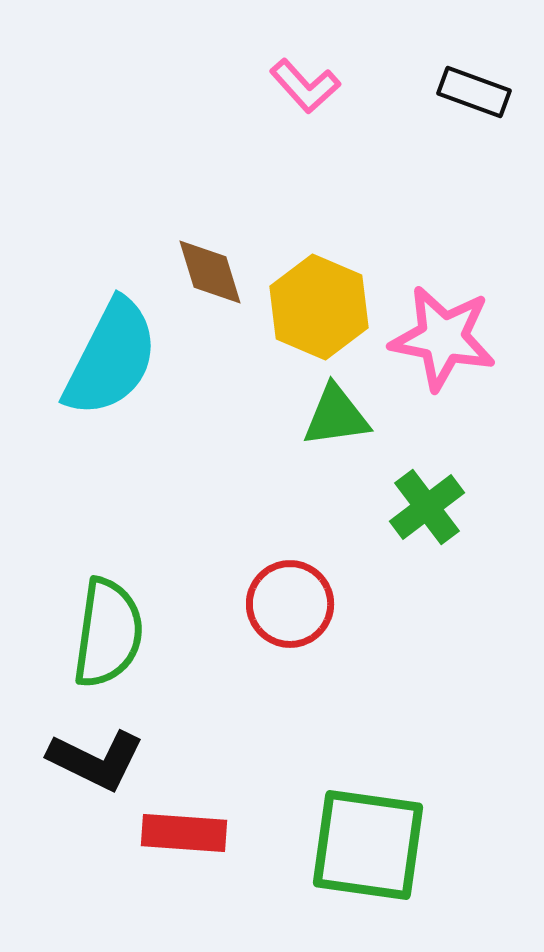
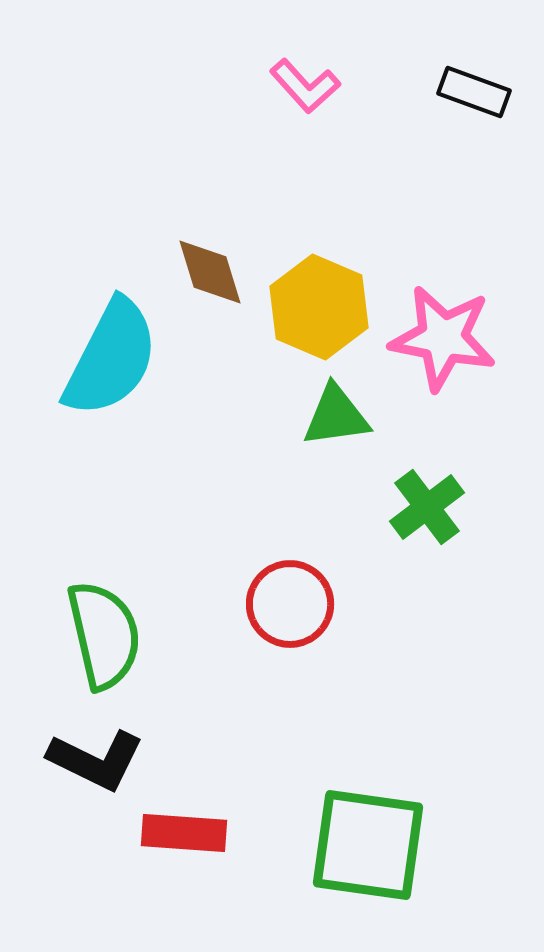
green semicircle: moved 4 px left, 2 px down; rotated 21 degrees counterclockwise
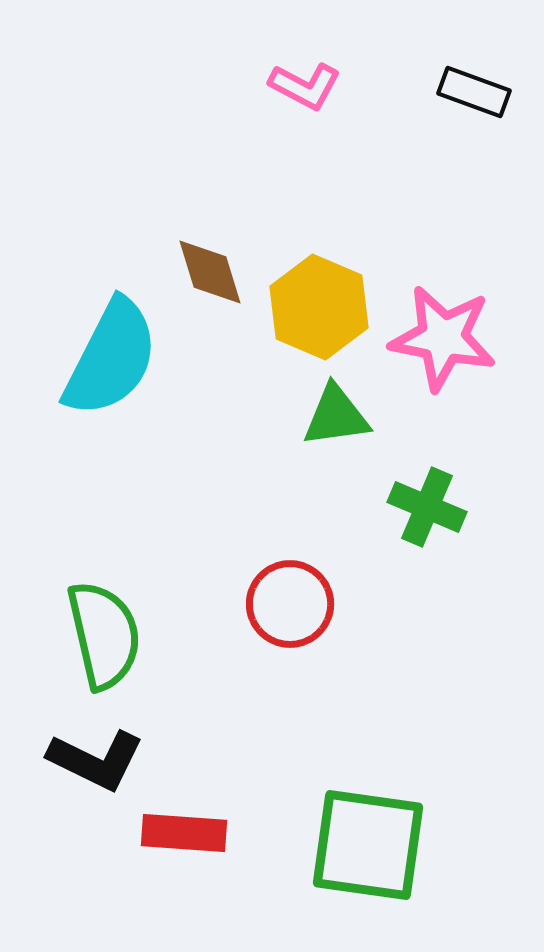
pink L-shape: rotated 20 degrees counterclockwise
green cross: rotated 30 degrees counterclockwise
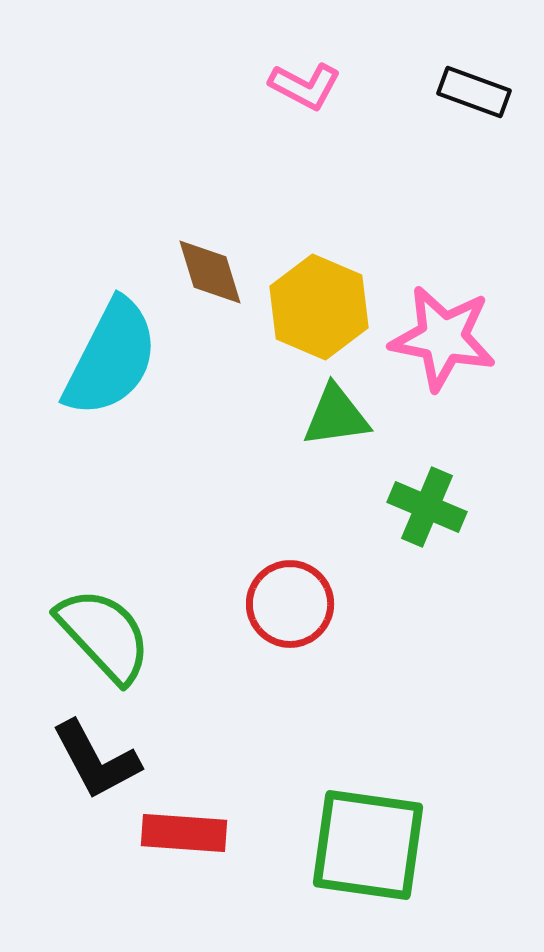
green semicircle: rotated 30 degrees counterclockwise
black L-shape: rotated 36 degrees clockwise
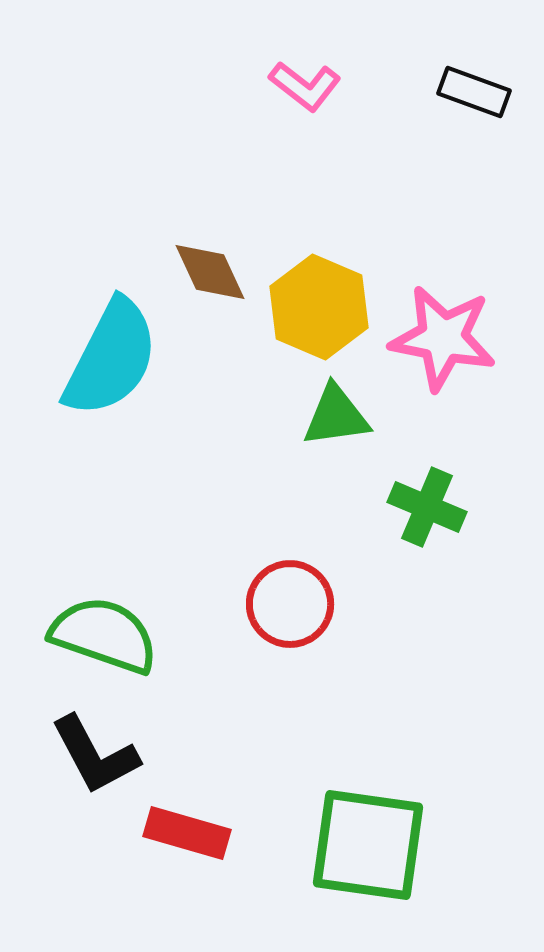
pink L-shape: rotated 10 degrees clockwise
brown diamond: rotated 8 degrees counterclockwise
green semicircle: rotated 28 degrees counterclockwise
black L-shape: moved 1 px left, 5 px up
red rectangle: moved 3 px right; rotated 12 degrees clockwise
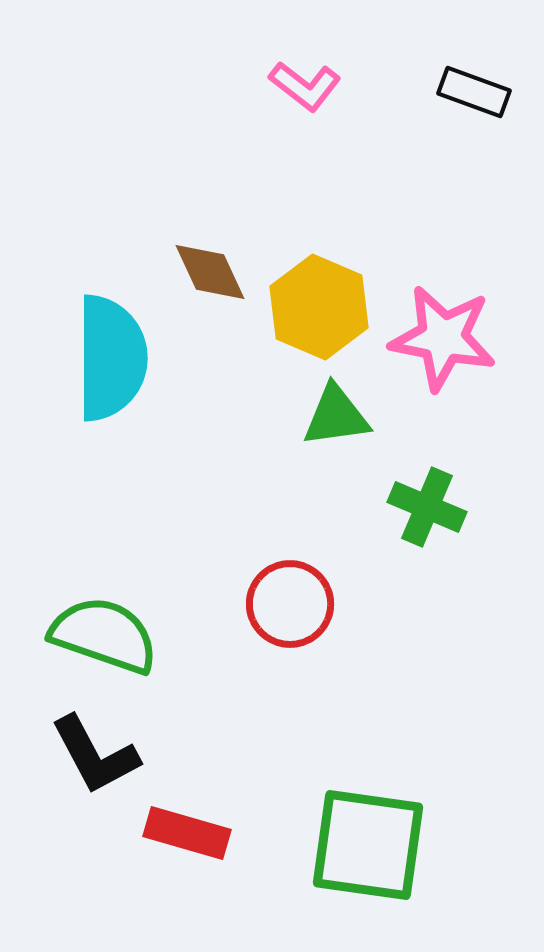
cyan semicircle: rotated 27 degrees counterclockwise
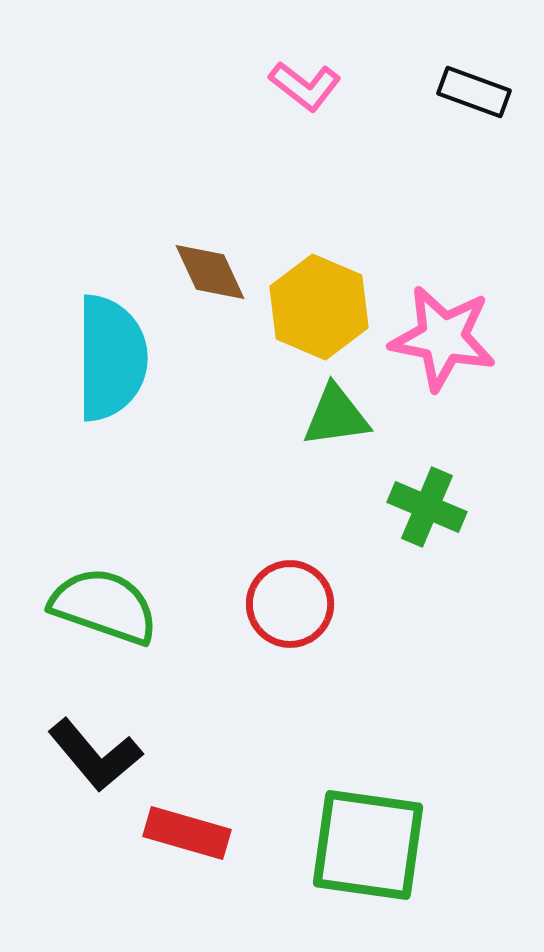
green semicircle: moved 29 px up
black L-shape: rotated 12 degrees counterclockwise
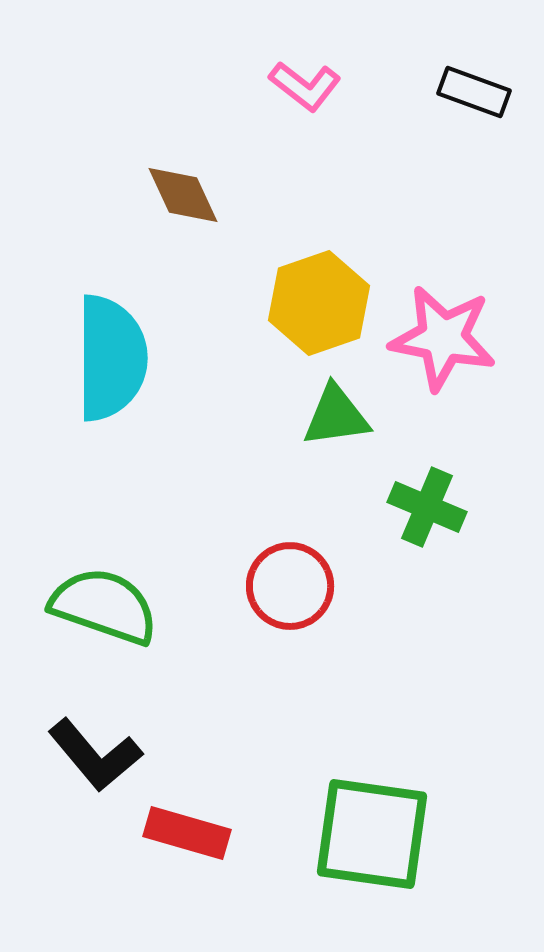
brown diamond: moved 27 px left, 77 px up
yellow hexagon: moved 4 px up; rotated 18 degrees clockwise
red circle: moved 18 px up
green square: moved 4 px right, 11 px up
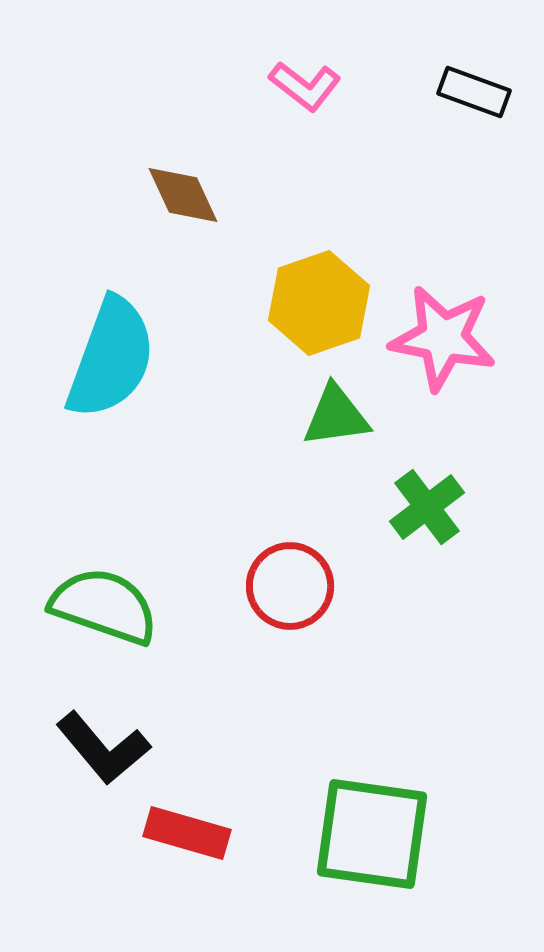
cyan semicircle: rotated 20 degrees clockwise
green cross: rotated 30 degrees clockwise
black L-shape: moved 8 px right, 7 px up
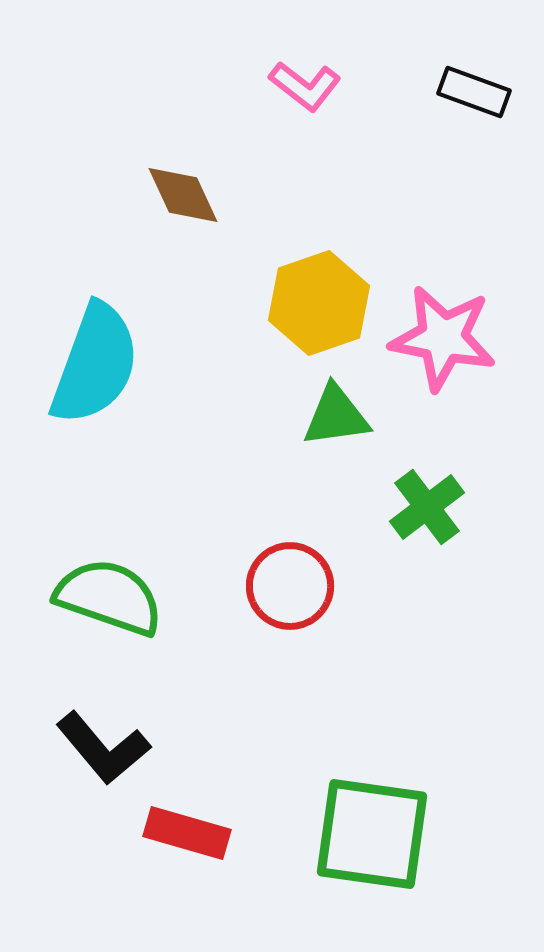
cyan semicircle: moved 16 px left, 6 px down
green semicircle: moved 5 px right, 9 px up
